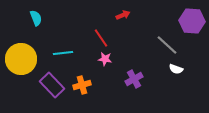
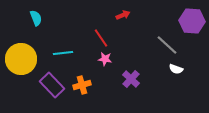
purple cross: moved 3 px left; rotated 18 degrees counterclockwise
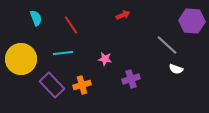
red line: moved 30 px left, 13 px up
purple cross: rotated 30 degrees clockwise
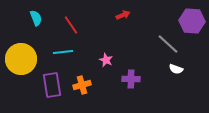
gray line: moved 1 px right, 1 px up
cyan line: moved 1 px up
pink star: moved 1 px right, 1 px down; rotated 16 degrees clockwise
purple cross: rotated 18 degrees clockwise
purple rectangle: rotated 35 degrees clockwise
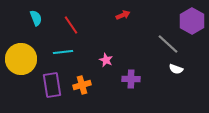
purple hexagon: rotated 25 degrees clockwise
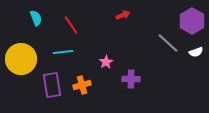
gray line: moved 1 px up
pink star: moved 2 px down; rotated 16 degrees clockwise
white semicircle: moved 20 px right, 17 px up; rotated 40 degrees counterclockwise
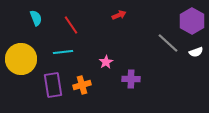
red arrow: moved 4 px left
purple rectangle: moved 1 px right
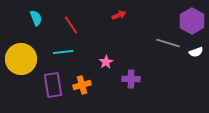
gray line: rotated 25 degrees counterclockwise
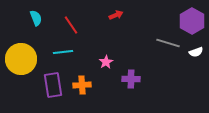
red arrow: moved 3 px left
orange cross: rotated 12 degrees clockwise
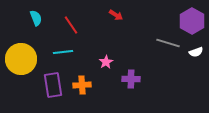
red arrow: rotated 56 degrees clockwise
